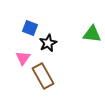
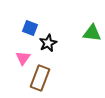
green triangle: moved 1 px up
brown rectangle: moved 3 px left, 2 px down; rotated 50 degrees clockwise
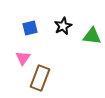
blue square: rotated 35 degrees counterclockwise
green triangle: moved 3 px down
black star: moved 15 px right, 17 px up
